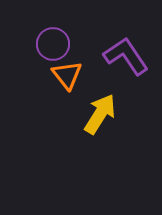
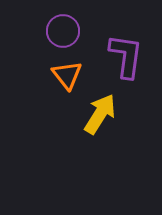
purple circle: moved 10 px right, 13 px up
purple L-shape: rotated 42 degrees clockwise
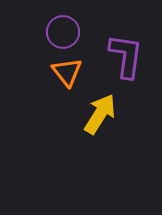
purple circle: moved 1 px down
orange triangle: moved 3 px up
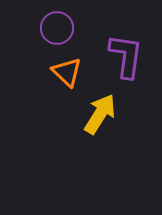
purple circle: moved 6 px left, 4 px up
orange triangle: rotated 8 degrees counterclockwise
